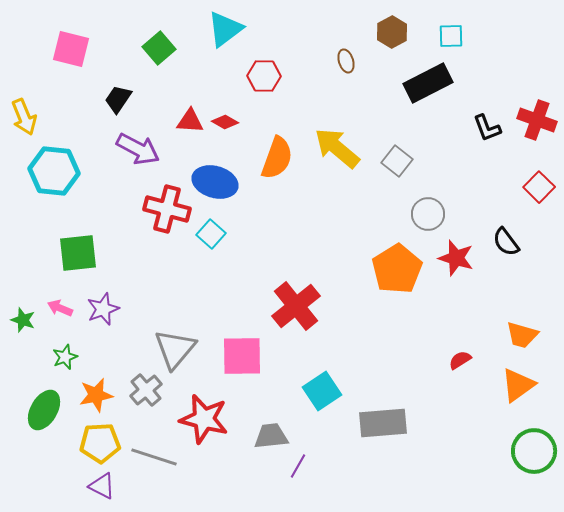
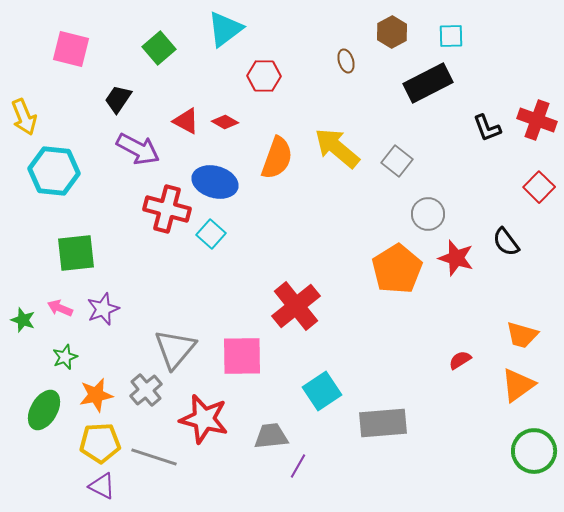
red triangle at (190, 121): moved 4 px left; rotated 24 degrees clockwise
green square at (78, 253): moved 2 px left
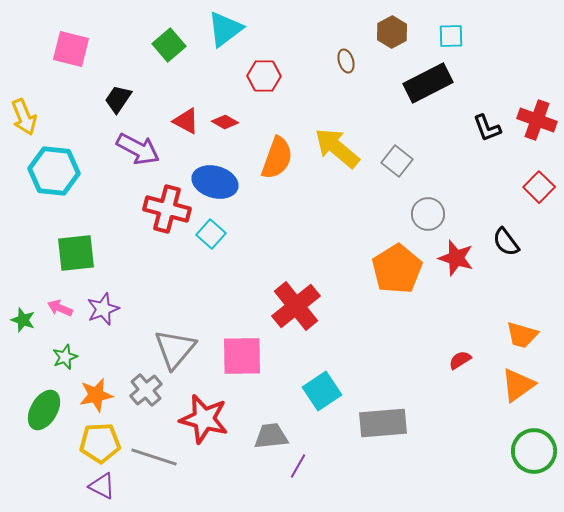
green square at (159, 48): moved 10 px right, 3 px up
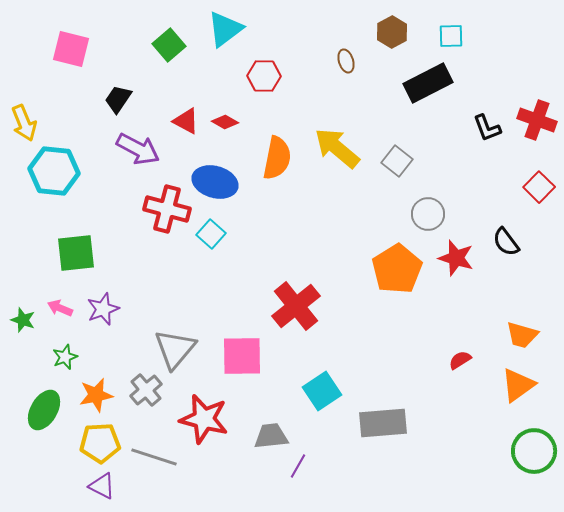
yellow arrow at (24, 117): moved 6 px down
orange semicircle at (277, 158): rotated 9 degrees counterclockwise
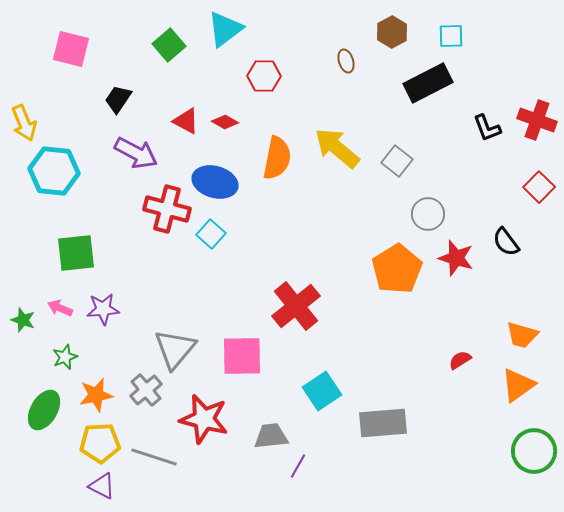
purple arrow at (138, 149): moved 2 px left, 4 px down
purple star at (103, 309): rotated 16 degrees clockwise
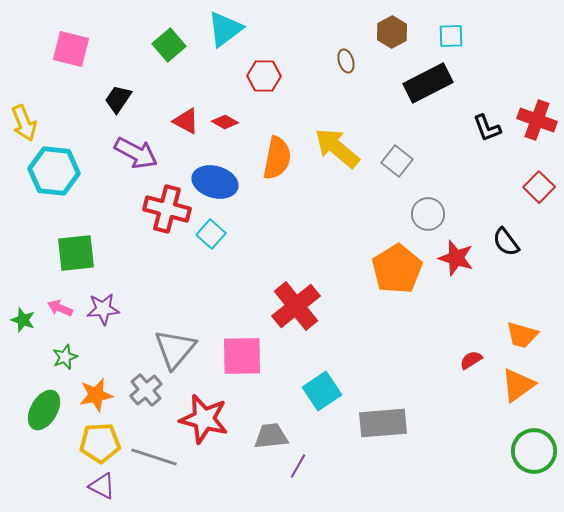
red semicircle at (460, 360): moved 11 px right
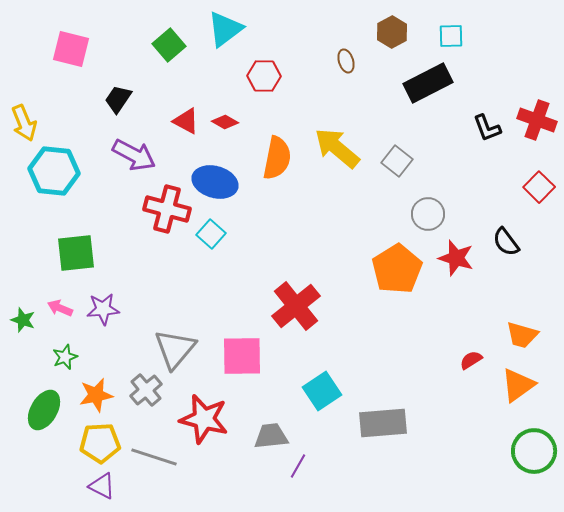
purple arrow at (136, 153): moved 2 px left, 2 px down
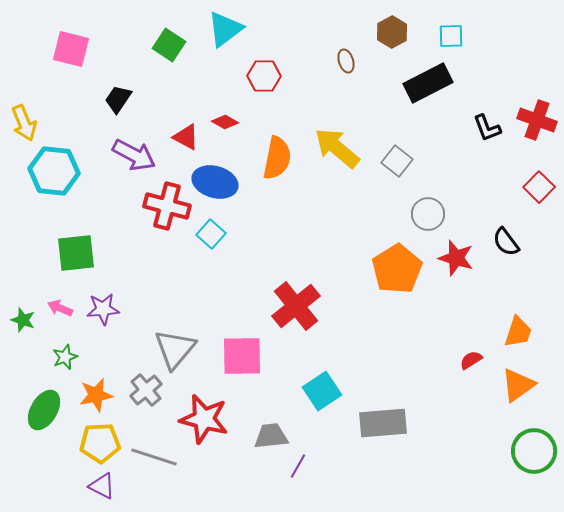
green square at (169, 45): rotated 16 degrees counterclockwise
red triangle at (186, 121): moved 16 px down
red cross at (167, 209): moved 3 px up
orange trapezoid at (522, 335): moved 4 px left, 3 px up; rotated 88 degrees counterclockwise
